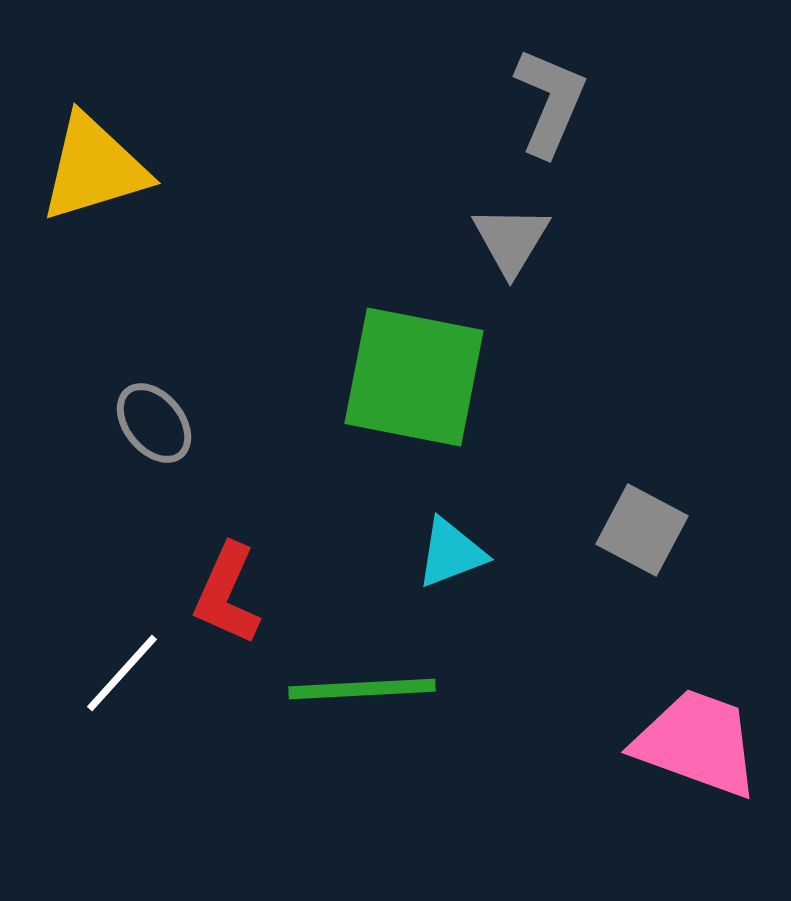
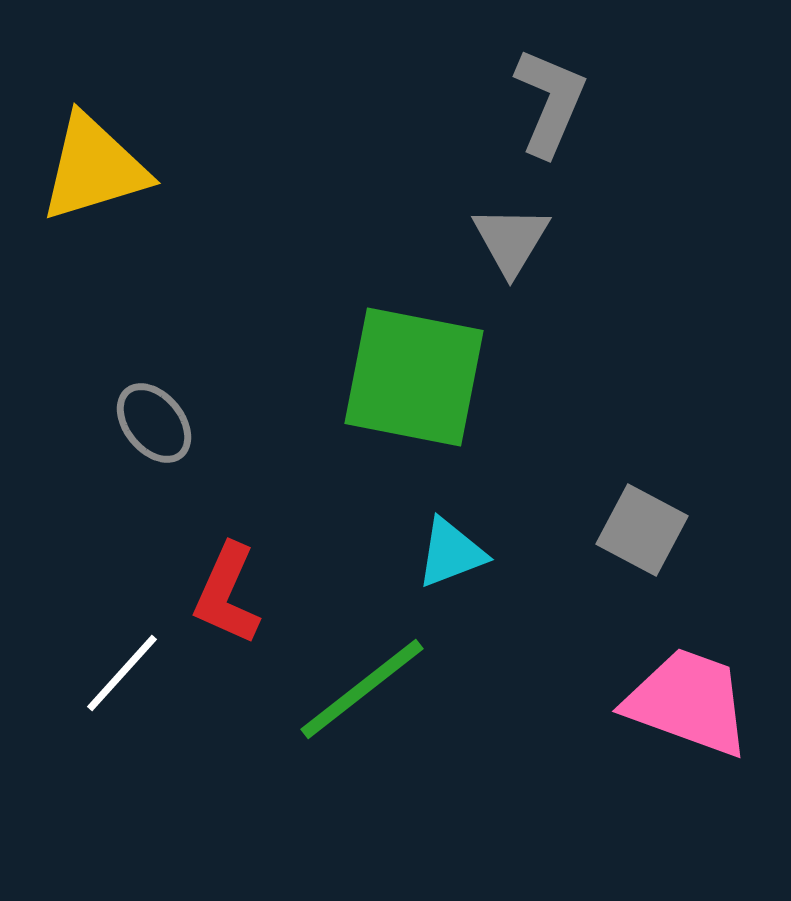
green line: rotated 35 degrees counterclockwise
pink trapezoid: moved 9 px left, 41 px up
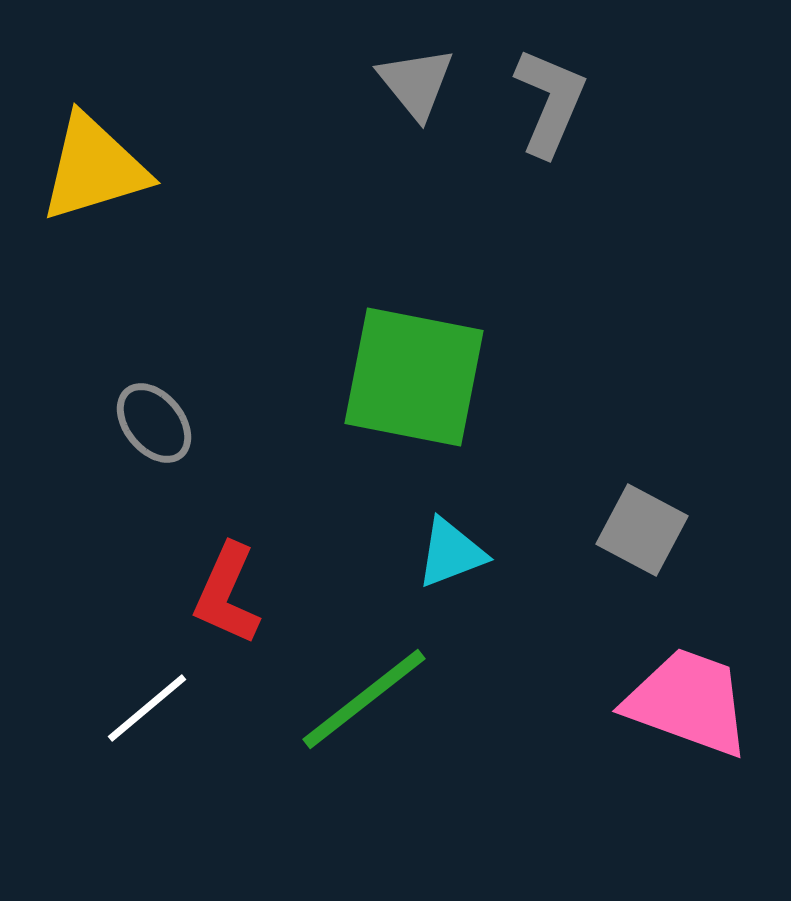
gray triangle: moved 95 px left, 157 px up; rotated 10 degrees counterclockwise
white line: moved 25 px right, 35 px down; rotated 8 degrees clockwise
green line: moved 2 px right, 10 px down
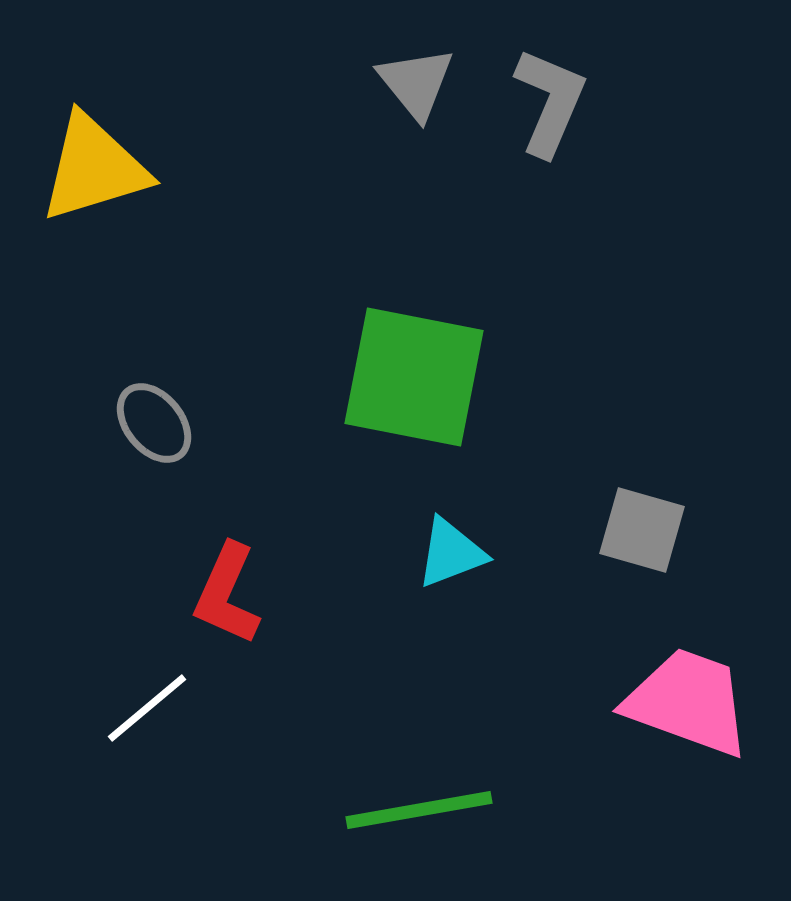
gray square: rotated 12 degrees counterclockwise
green line: moved 55 px right, 111 px down; rotated 28 degrees clockwise
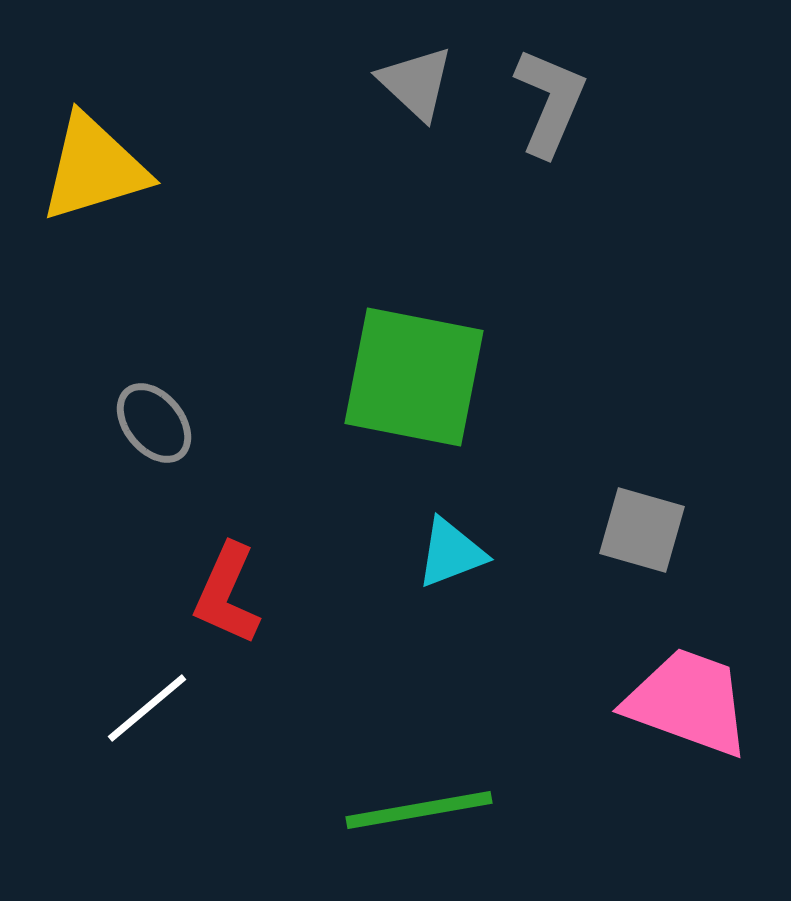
gray triangle: rotated 8 degrees counterclockwise
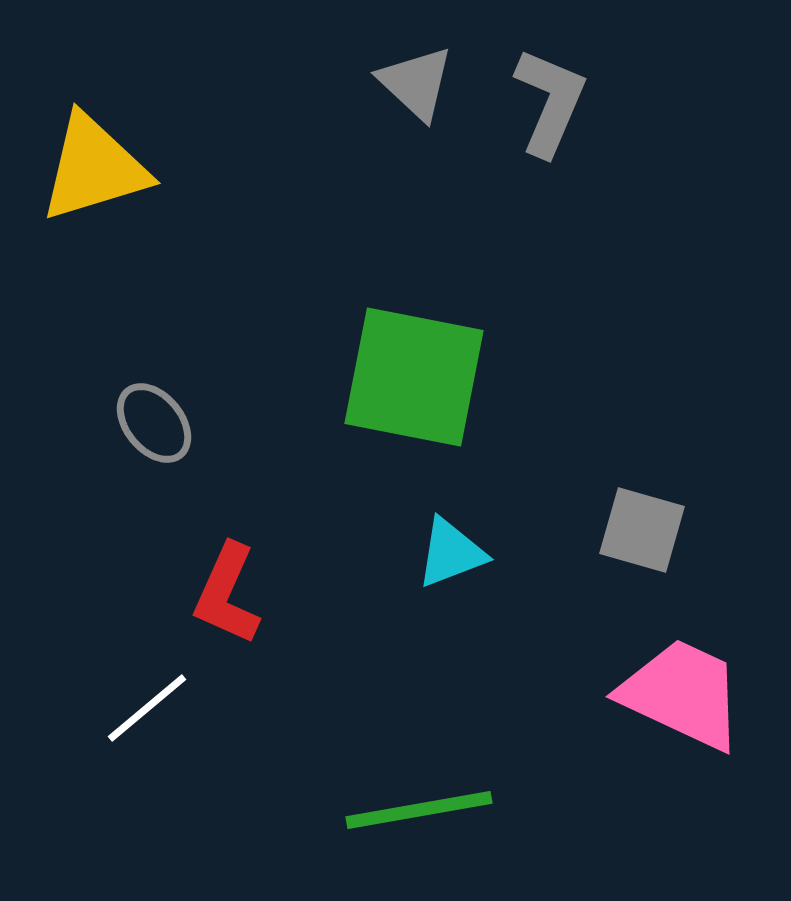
pink trapezoid: moved 6 px left, 8 px up; rotated 5 degrees clockwise
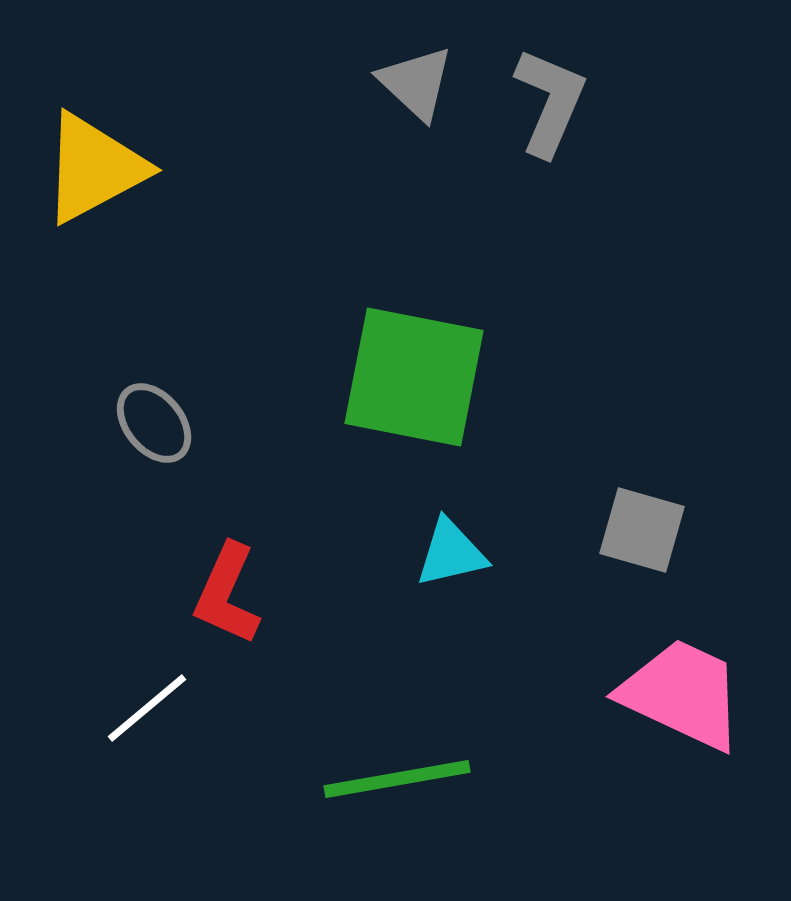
yellow triangle: rotated 11 degrees counterclockwise
cyan triangle: rotated 8 degrees clockwise
green line: moved 22 px left, 31 px up
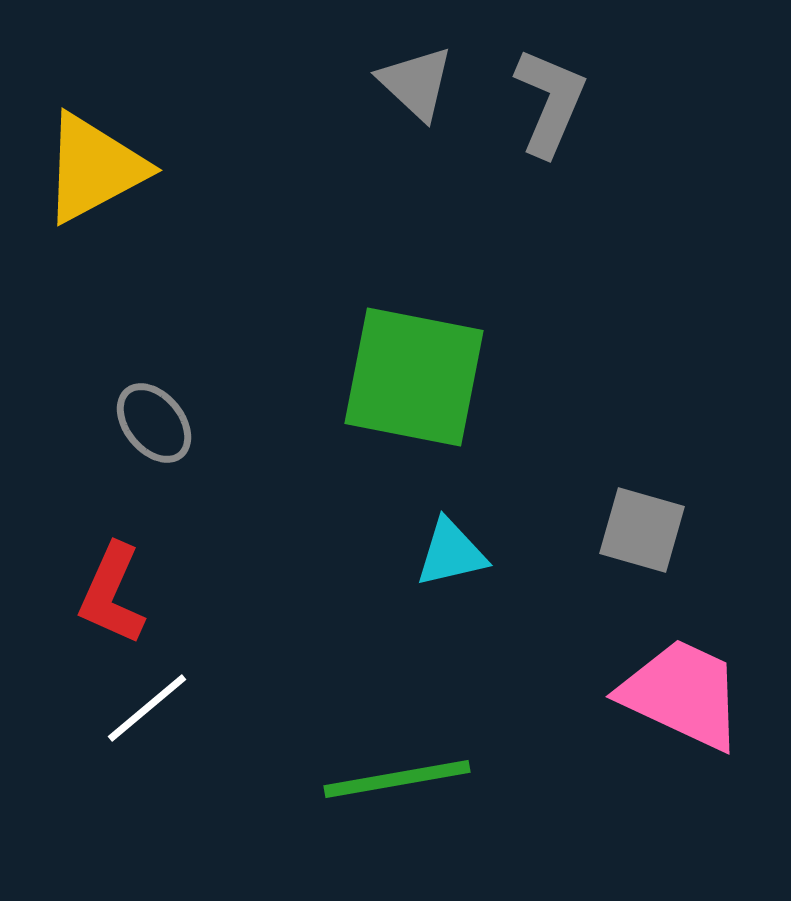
red L-shape: moved 115 px left
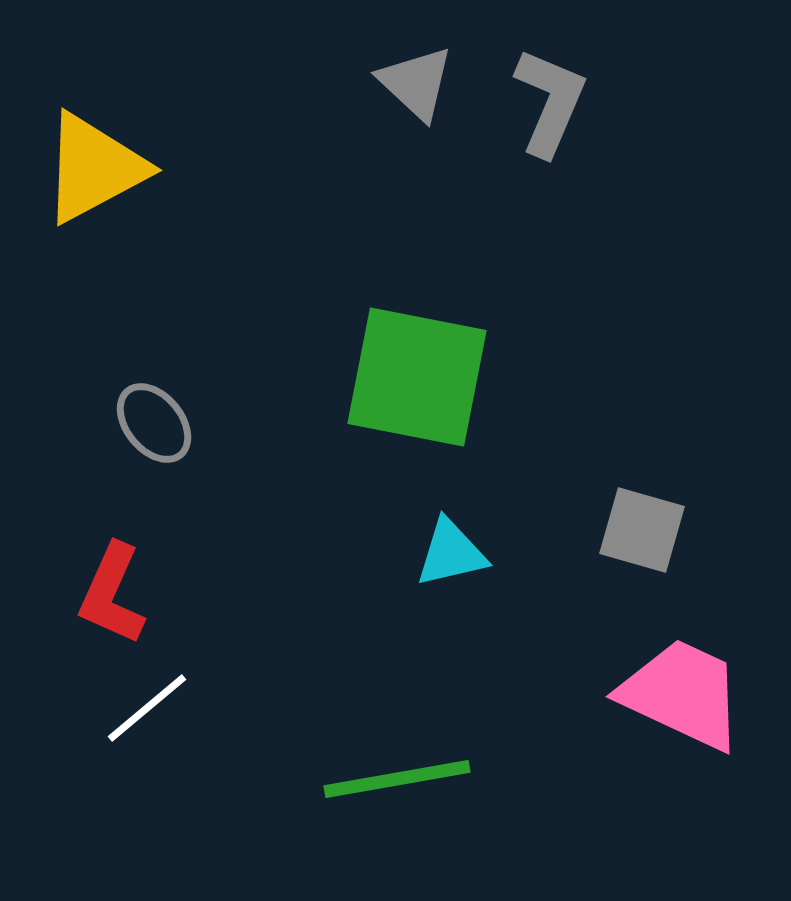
green square: moved 3 px right
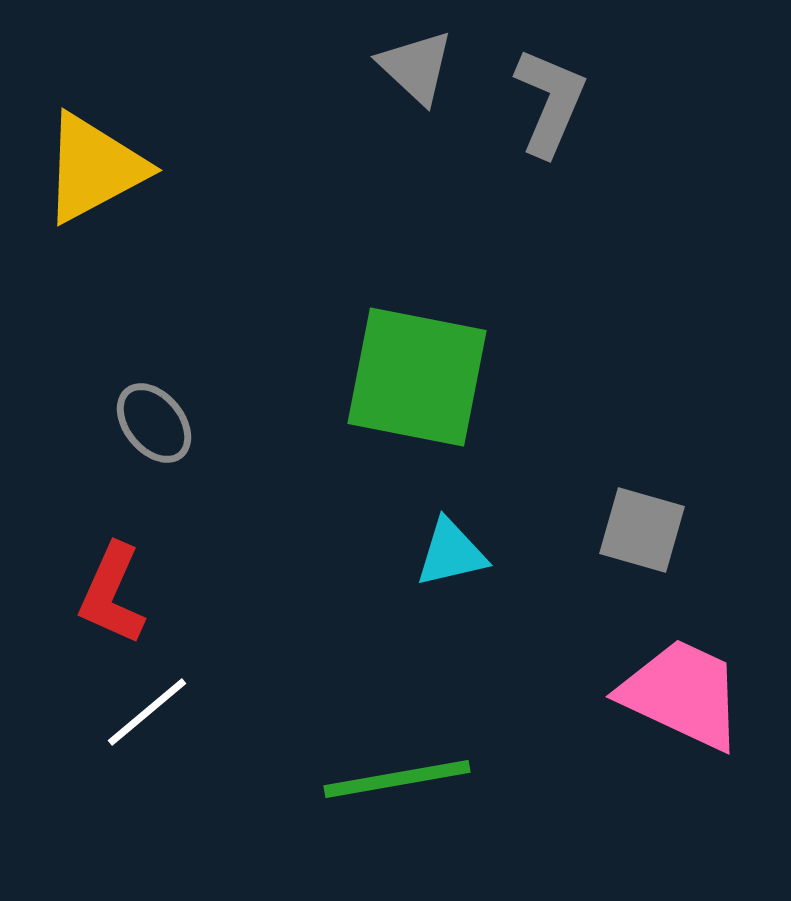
gray triangle: moved 16 px up
white line: moved 4 px down
